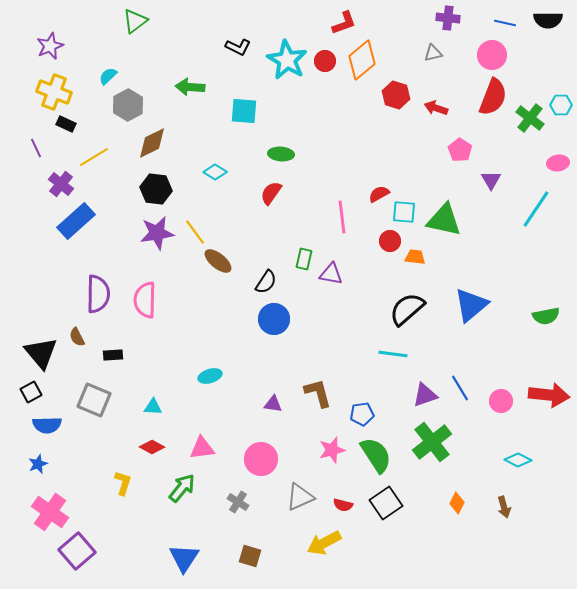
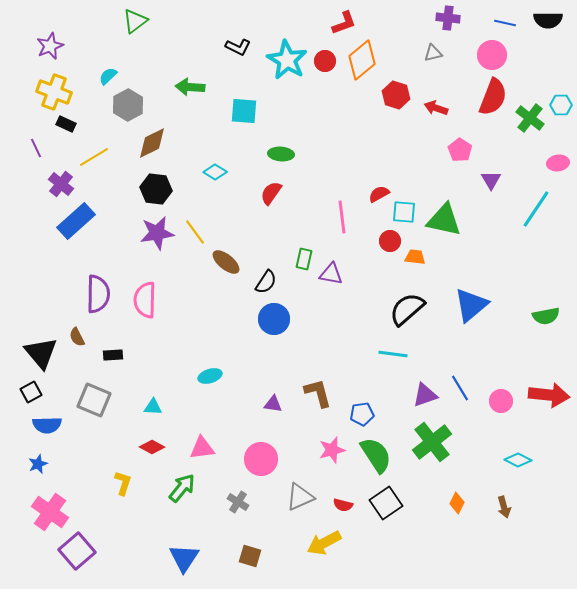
brown ellipse at (218, 261): moved 8 px right, 1 px down
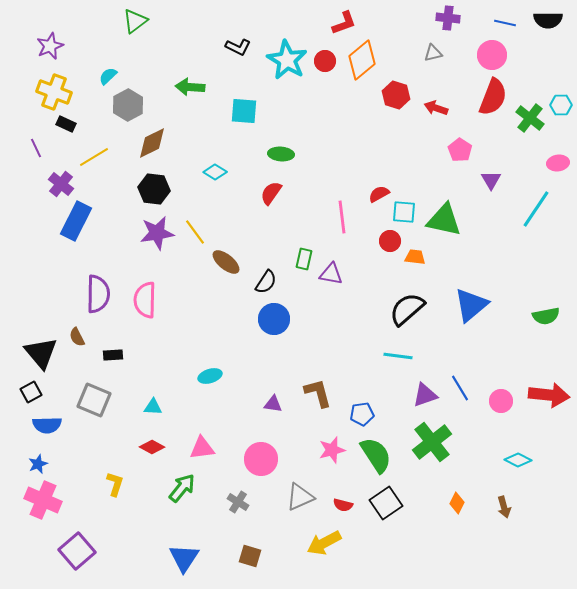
black hexagon at (156, 189): moved 2 px left
blue rectangle at (76, 221): rotated 21 degrees counterclockwise
cyan line at (393, 354): moved 5 px right, 2 px down
yellow L-shape at (123, 483): moved 8 px left, 1 px down
pink cross at (50, 512): moved 7 px left, 12 px up; rotated 12 degrees counterclockwise
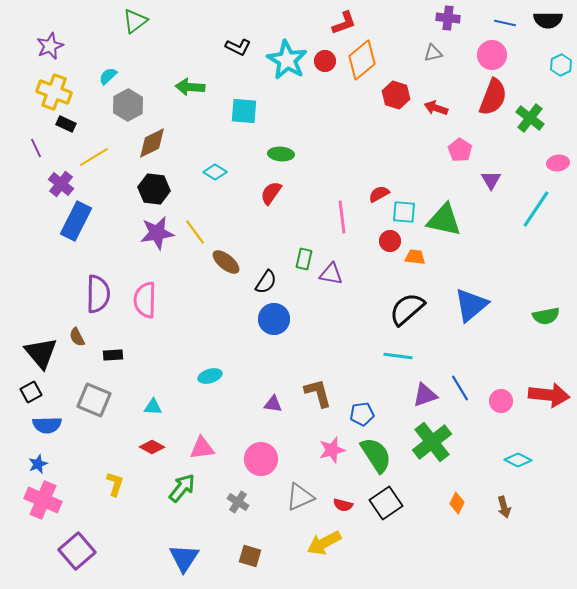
cyan hexagon at (561, 105): moved 40 px up; rotated 25 degrees counterclockwise
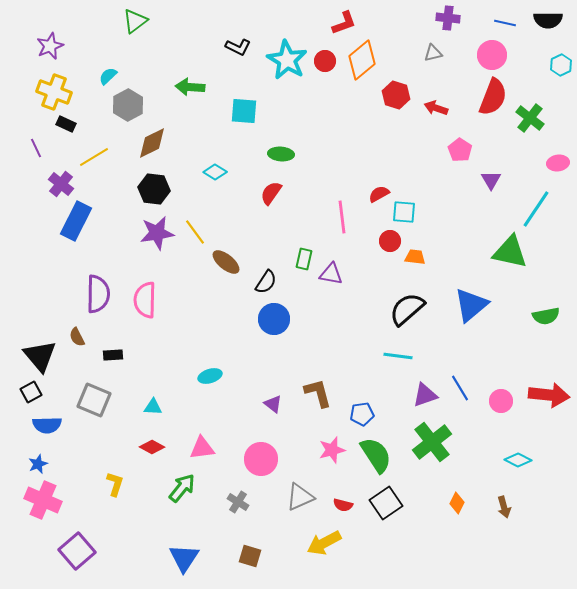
green triangle at (444, 220): moved 66 px right, 32 px down
black triangle at (41, 353): moved 1 px left, 3 px down
purple triangle at (273, 404): rotated 30 degrees clockwise
